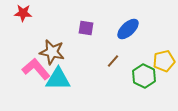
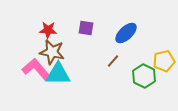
red star: moved 25 px right, 17 px down
blue ellipse: moved 2 px left, 4 px down
cyan triangle: moved 5 px up
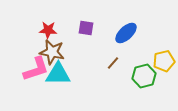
brown line: moved 2 px down
pink L-shape: rotated 112 degrees clockwise
green hexagon: rotated 20 degrees clockwise
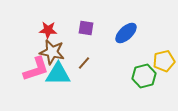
brown line: moved 29 px left
